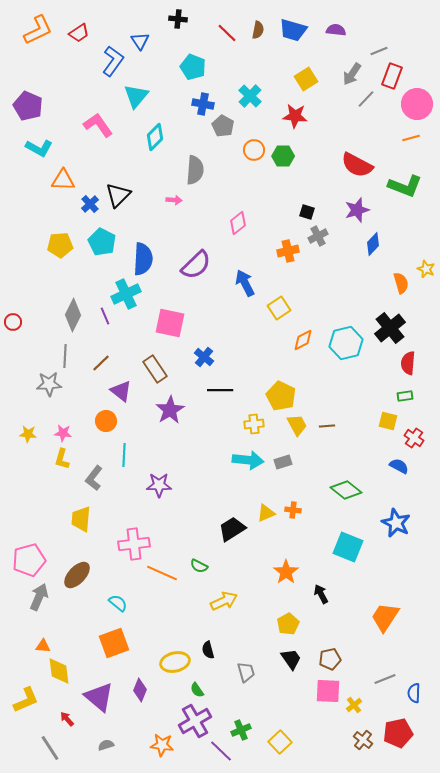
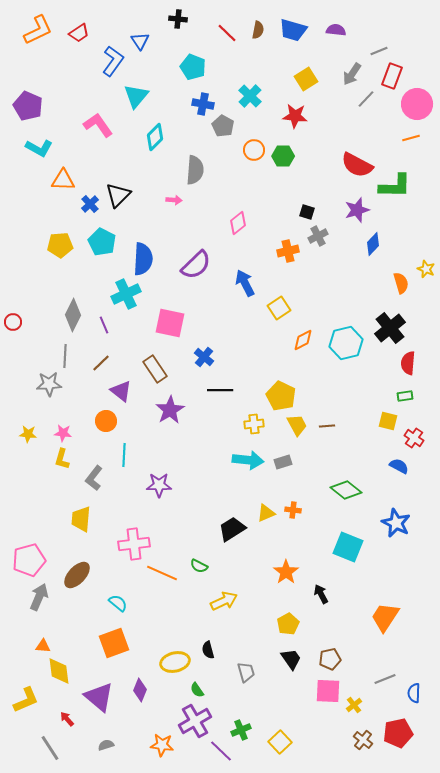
green L-shape at (405, 186): moved 10 px left; rotated 20 degrees counterclockwise
purple line at (105, 316): moved 1 px left, 9 px down
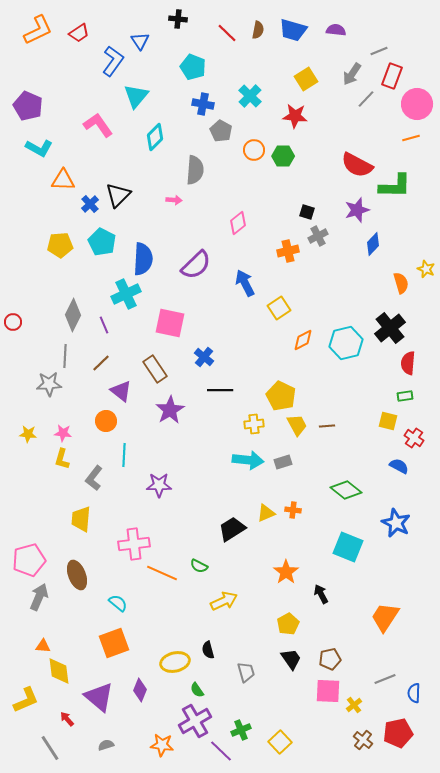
gray pentagon at (223, 126): moved 2 px left, 5 px down
brown ellipse at (77, 575): rotated 64 degrees counterclockwise
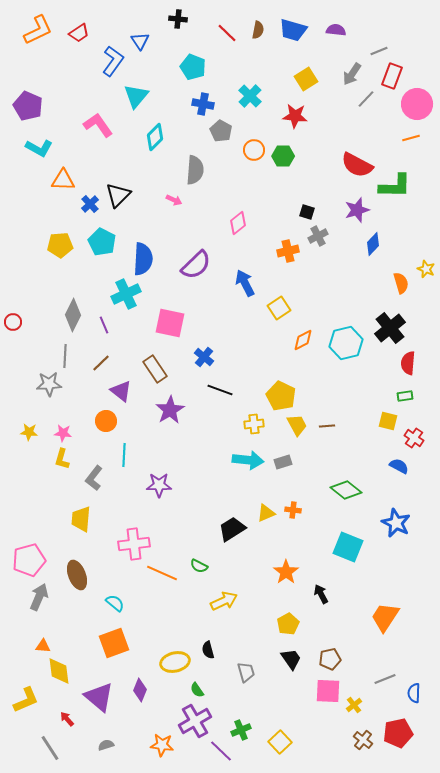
pink arrow at (174, 200): rotated 21 degrees clockwise
black line at (220, 390): rotated 20 degrees clockwise
yellow star at (28, 434): moved 1 px right, 2 px up
cyan semicircle at (118, 603): moved 3 px left
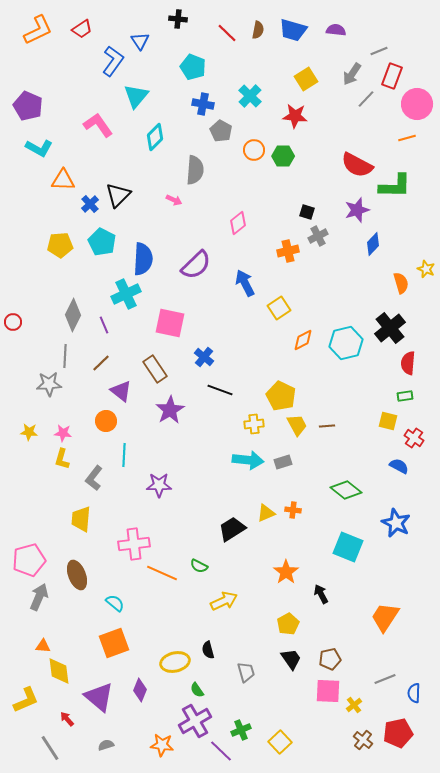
red trapezoid at (79, 33): moved 3 px right, 4 px up
orange line at (411, 138): moved 4 px left
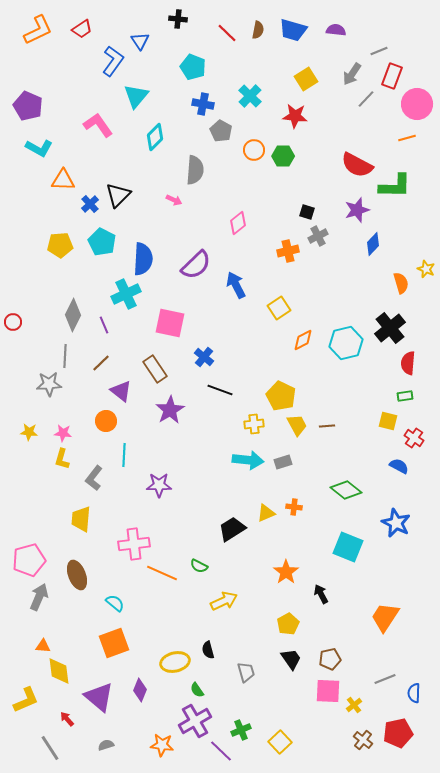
blue arrow at (245, 283): moved 9 px left, 2 px down
orange cross at (293, 510): moved 1 px right, 3 px up
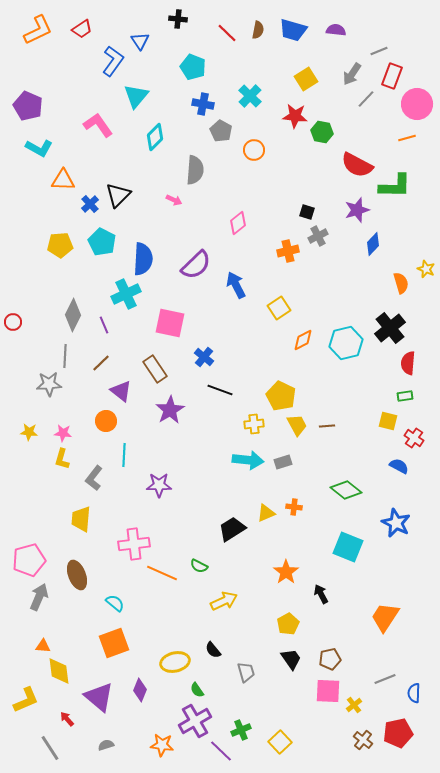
green hexagon at (283, 156): moved 39 px right, 24 px up; rotated 10 degrees clockwise
black semicircle at (208, 650): moved 5 px right; rotated 24 degrees counterclockwise
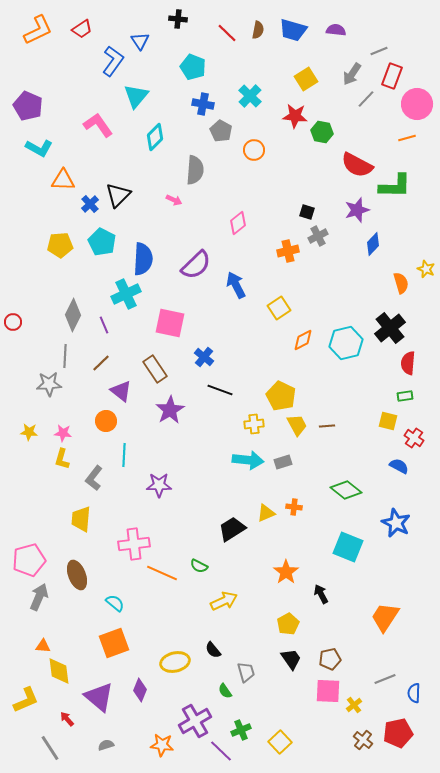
green semicircle at (197, 690): moved 28 px right, 1 px down
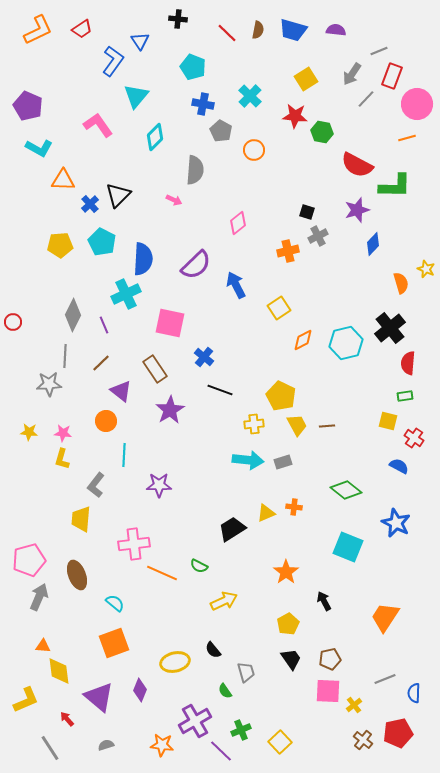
gray L-shape at (94, 478): moved 2 px right, 7 px down
black arrow at (321, 594): moved 3 px right, 7 px down
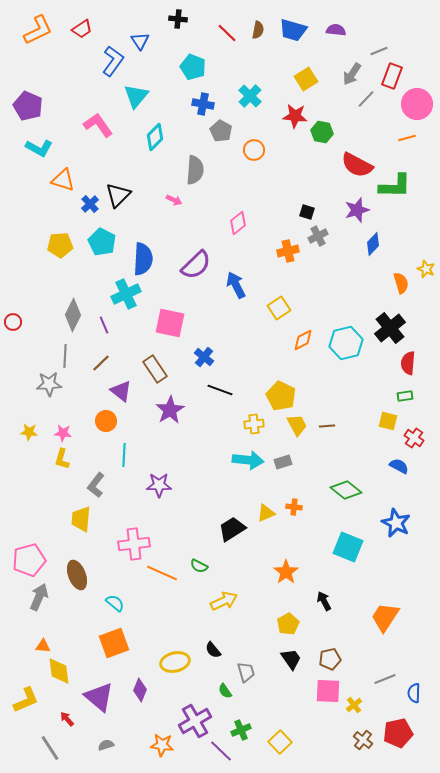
orange triangle at (63, 180): rotated 15 degrees clockwise
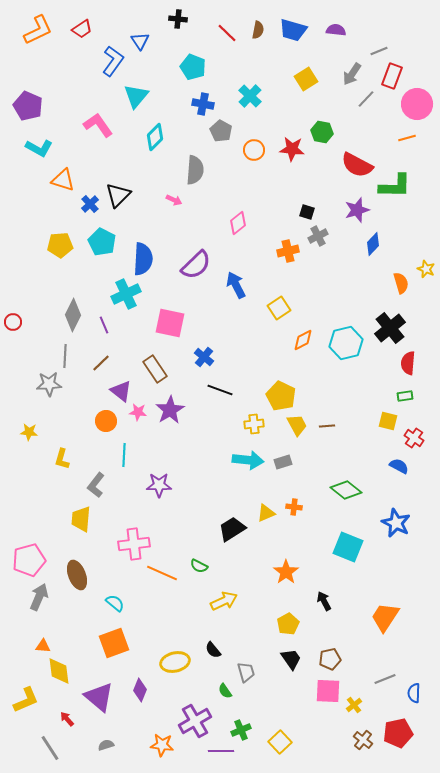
red star at (295, 116): moved 3 px left, 33 px down
pink star at (63, 433): moved 75 px right, 21 px up
purple line at (221, 751): rotated 45 degrees counterclockwise
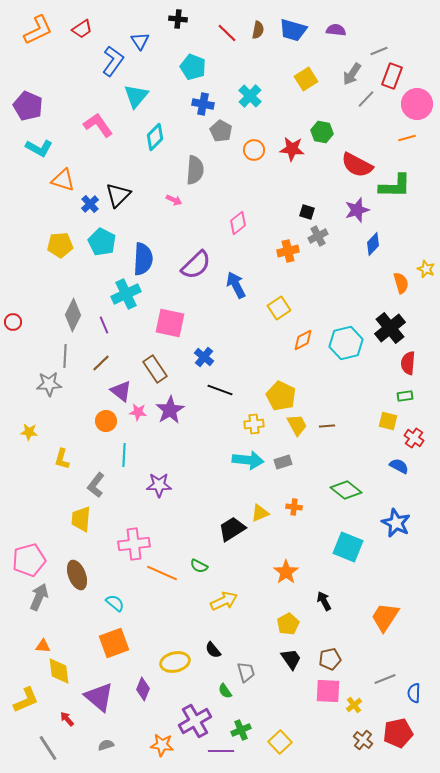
yellow triangle at (266, 513): moved 6 px left
purple diamond at (140, 690): moved 3 px right, 1 px up
gray line at (50, 748): moved 2 px left
